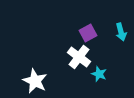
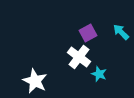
cyan arrow: rotated 150 degrees clockwise
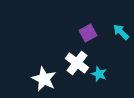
white cross: moved 2 px left, 6 px down
white star: moved 9 px right, 2 px up
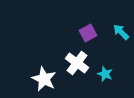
cyan star: moved 6 px right
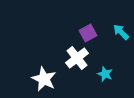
white cross: moved 5 px up; rotated 15 degrees clockwise
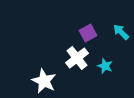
cyan star: moved 8 px up
white star: moved 2 px down
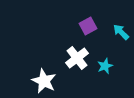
purple square: moved 7 px up
cyan star: rotated 28 degrees clockwise
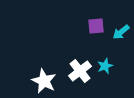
purple square: moved 8 px right; rotated 24 degrees clockwise
cyan arrow: rotated 84 degrees counterclockwise
white cross: moved 3 px right, 13 px down
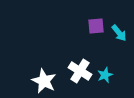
cyan arrow: moved 2 px left, 1 px down; rotated 90 degrees counterclockwise
cyan star: moved 9 px down
white cross: rotated 20 degrees counterclockwise
